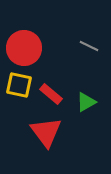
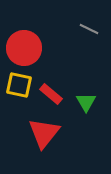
gray line: moved 17 px up
green triangle: rotated 30 degrees counterclockwise
red triangle: moved 2 px left, 1 px down; rotated 16 degrees clockwise
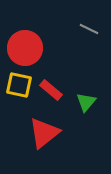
red circle: moved 1 px right
red rectangle: moved 4 px up
green triangle: rotated 10 degrees clockwise
red triangle: rotated 12 degrees clockwise
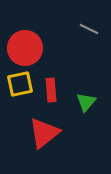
yellow square: moved 1 px right, 1 px up; rotated 24 degrees counterclockwise
red rectangle: rotated 45 degrees clockwise
